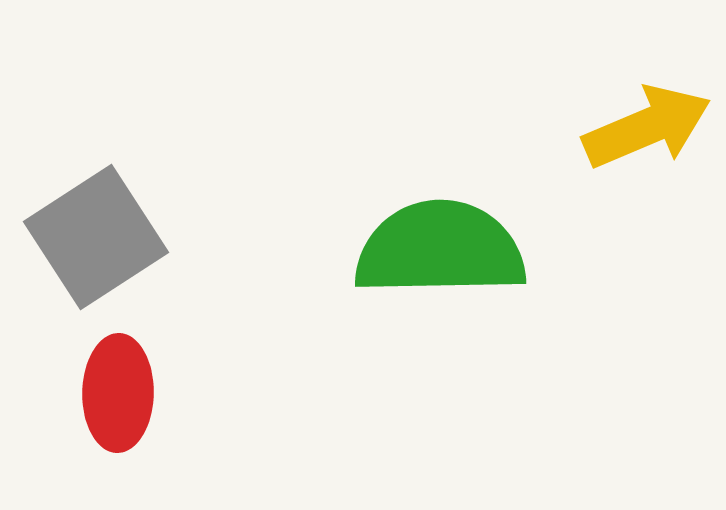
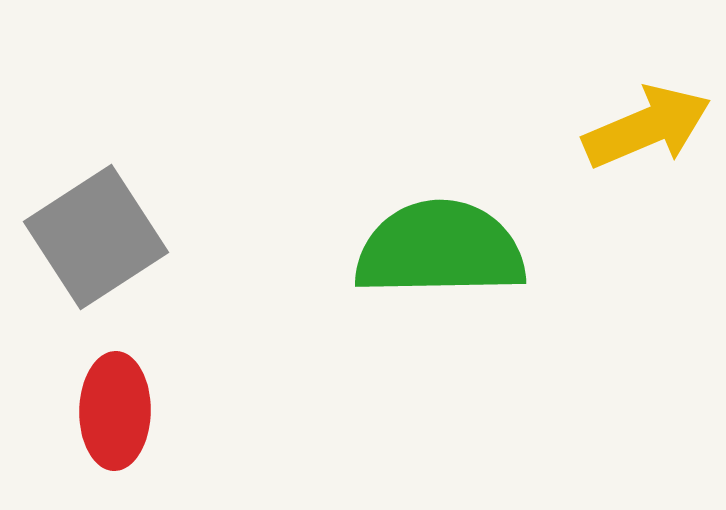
red ellipse: moved 3 px left, 18 px down
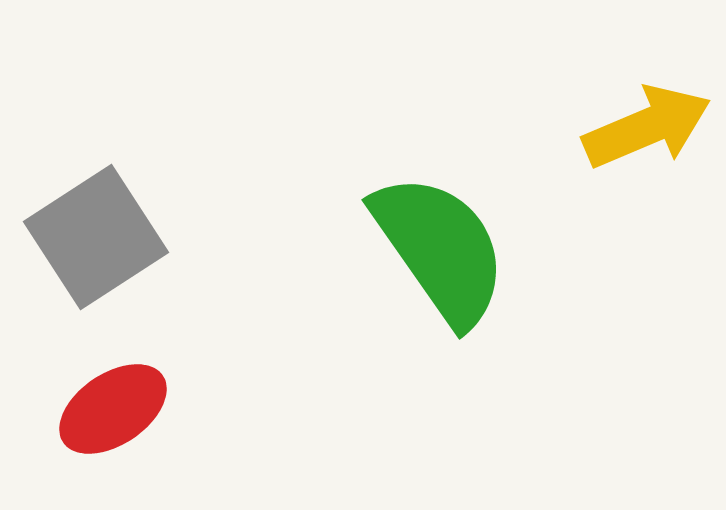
green semicircle: rotated 56 degrees clockwise
red ellipse: moved 2 px left, 2 px up; rotated 55 degrees clockwise
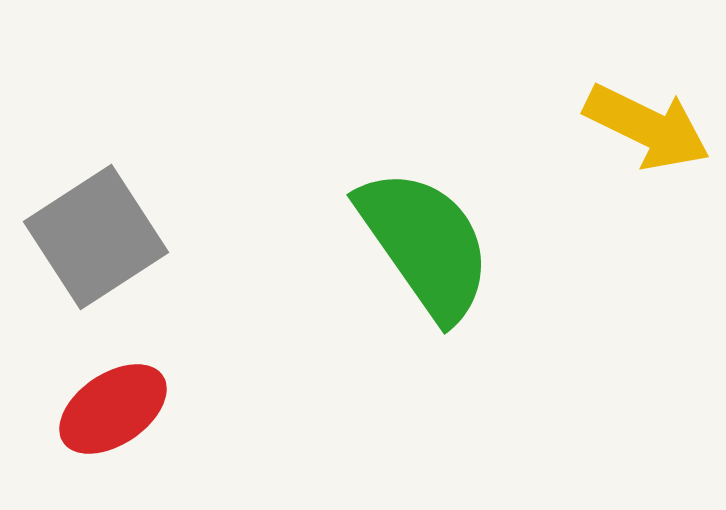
yellow arrow: rotated 49 degrees clockwise
green semicircle: moved 15 px left, 5 px up
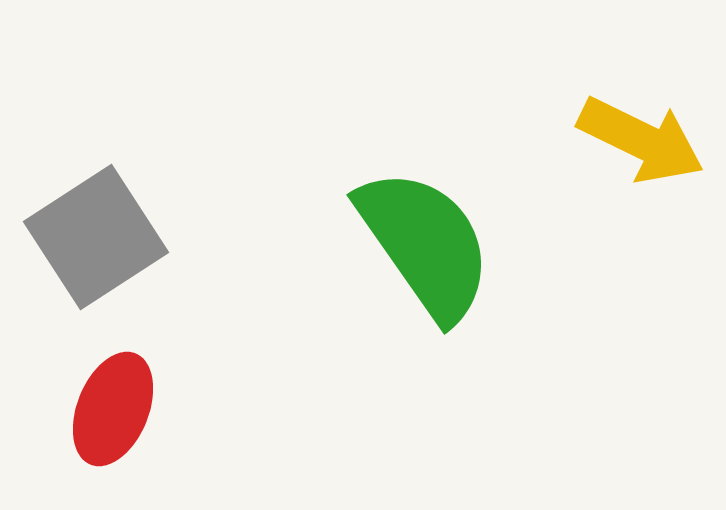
yellow arrow: moved 6 px left, 13 px down
red ellipse: rotated 34 degrees counterclockwise
